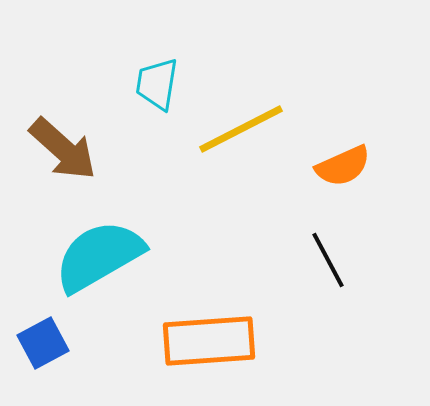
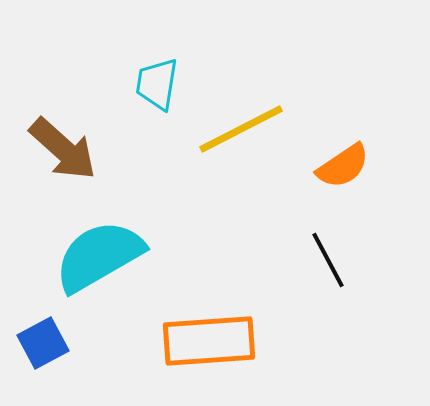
orange semicircle: rotated 10 degrees counterclockwise
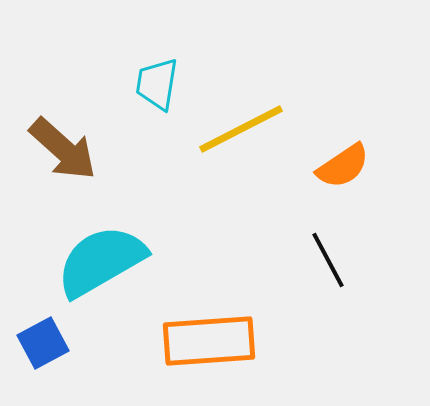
cyan semicircle: moved 2 px right, 5 px down
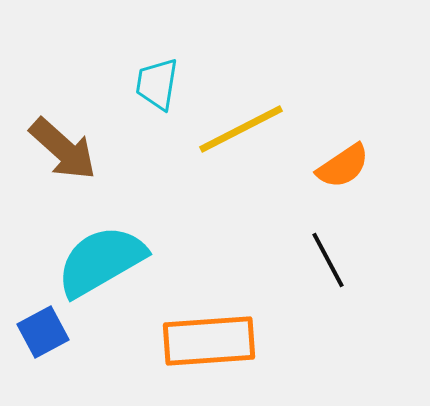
blue square: moved 11 px up
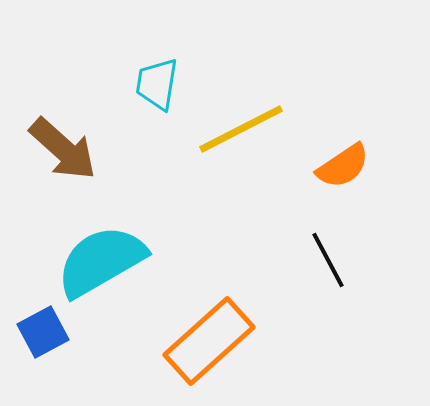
orange rectangle: rotated 38 degrees counterclockwise
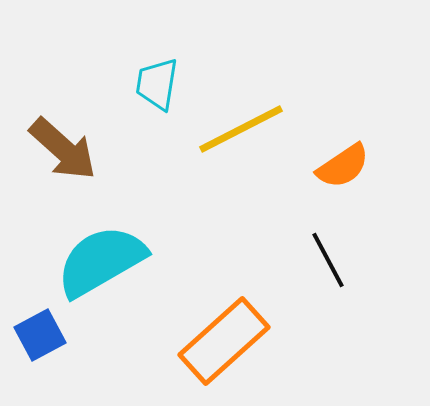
blue square: moved 3 px left, 3 px down
orange rectangle: moved 15 px right
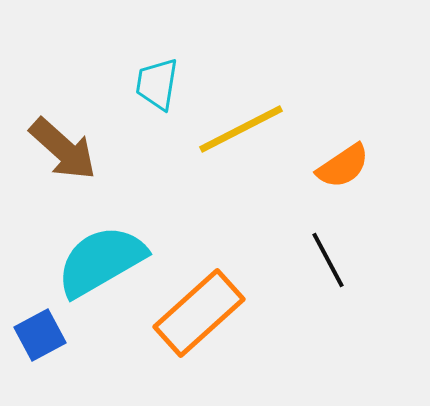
orange rectangle: moved 25 px left, 28 px up
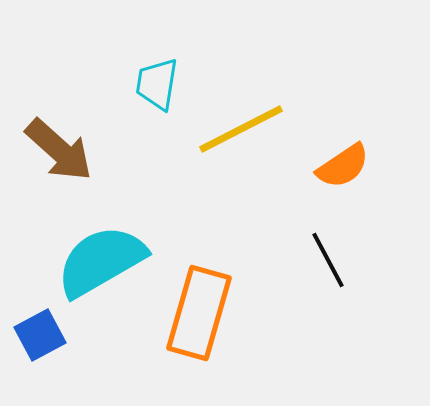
brown arrow: moved 4 px left, 1 px down
orange rectangle: rotated 32 degrees counterclockwise
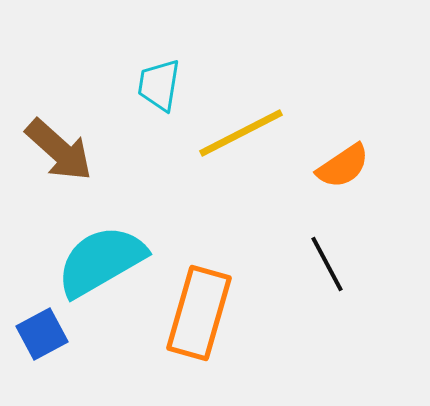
cyan trapezoid: moved 2 px right, 1 px down
yellow line: moved 4 px down
black line: moved 1 px left, 4 px down
blue square: moved 2 px right, 1 px up
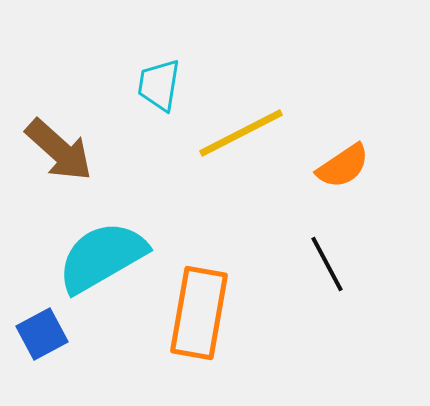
cyan semicircle: moved 1 px right, 4 px up
orange rectangle: rotated 6 degrees counterclockwise
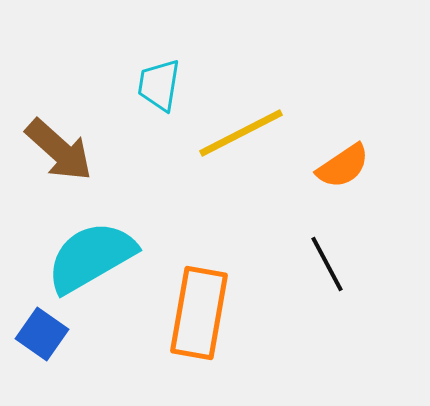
cyan semicircle: moved 11 px left
blue square: rotated 27 degrees counterclockwise
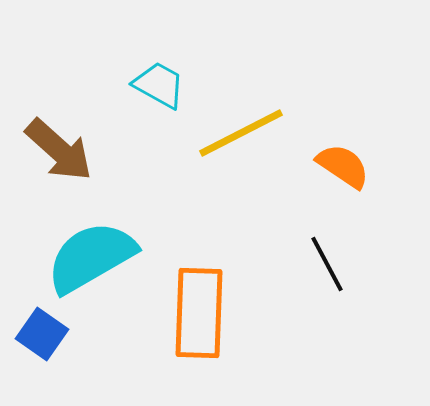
cyan trapezoid: rotated 110 degrees clockwise
orange semicircle: rotated 112 degrees counterclockwise
orange rectangle: rotated 8 degrees counterclockwise
